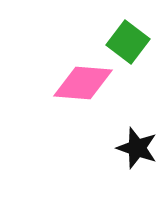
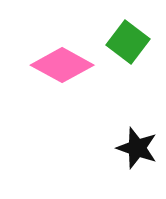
pink diamond: moved 21 px left, 18 px up; rotated 24 degrees clockwise
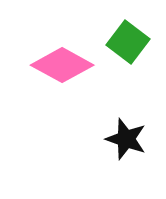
black star: moved 11 px left, 9 px up
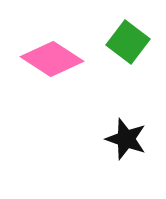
pink diamond: moved 10 px left, 6 px up; rotated 4 degrees clockwise
